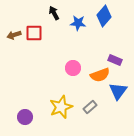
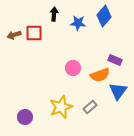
black arrow: moved 1 px down; rotated 32 degrees clockwise
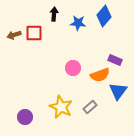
yellow star: rotated 25 degrees counterclockwise
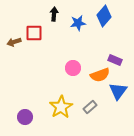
blue star: rotated 14 degrees counterclockwise
brown arrow: moved 7 px down
yellow star: rotated 15 degrees clockwise
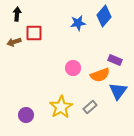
black arrow: moved 37 px left
purple circle: moved 1 px right, 2 px up
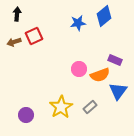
blue diamond: rotated 10 degrees clockwise
red square: moved 3 px down; rotated 24 degrees counterclockwise
pink circle: moved 6 px right, 1 px down
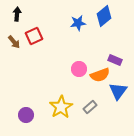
brown arrow: rotated 112 degrees counterclockwise
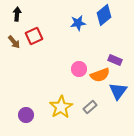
blue diamond: moved 1 px up
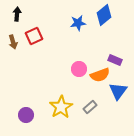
brown arrow: moved 1 px left; rotated 24 degrees clockwise
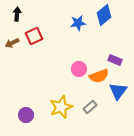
brown arrow: moved 1 px left, 1 px down; rotated 80 degrees clockwise
orange semicircle: moved 1 px left, 1 px down
yellow star: rotated 10 degrees clockwise
